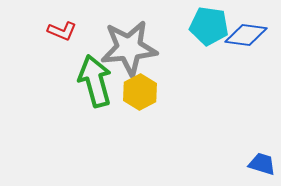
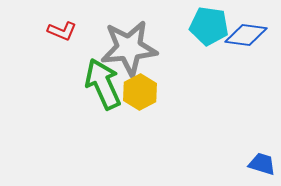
green arrow: moved 8 px right, 3 px down; rotated 9 degrees counterclockwise
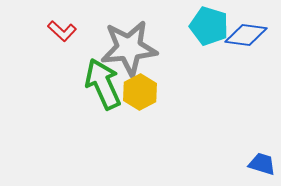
cyan pentagon: rotated 9 degrees clockwise
red L-shape: rotated 20 degrees clockwise
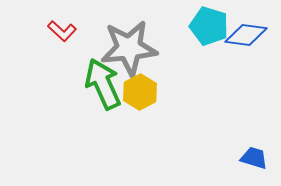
blue trapezoid: moved 8 px left, 6 px up
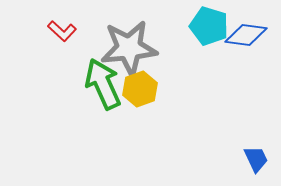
yellow hexagon: moved 3 px up; rotated 8 degrees clockwise
blue trapezoid: moved 2 px right, 1 px down; rotated 48 degrees clockwise
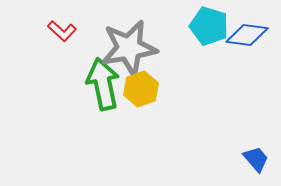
blue diamond: moved 1 px right
gray star: rotated 4 degrees counterclockwise
green arrow: rotated 12 degrees clockwise
yellow hexagon: moved 1 px right
blue trapezoid: rotated 16 degrees counterclockwise
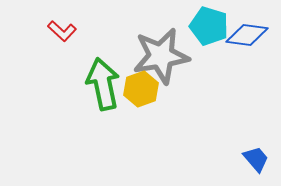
gray star: moved 32 px right, 8 px down
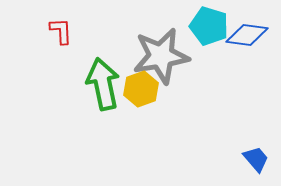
red L-shape: moved 1 px left; rotated 136 degrees counterclockwise
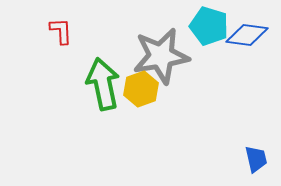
blue trapezoid: rotated 28 degrees clockwise
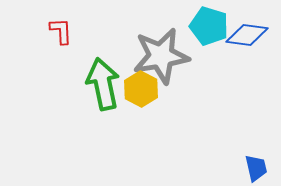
yellow hexagon: rotated 12 degrees counterclockwise
blue trapezoid: moved 9 px down
